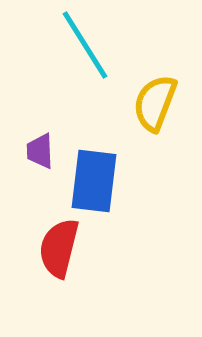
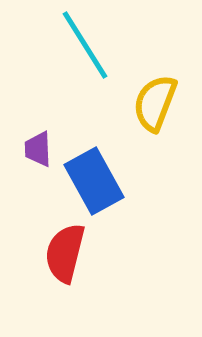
purple trapezoid: moved 2 px left, 2 px up
blue rectangle: rotated 36 degrees counterclockwise
red semicircle: moved 6 px right, 5 px down
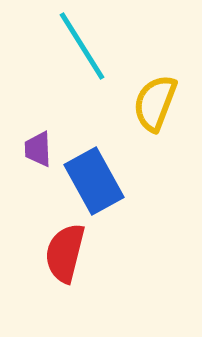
cyan line: moved 3 px left, 1 px down
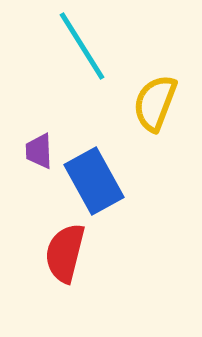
purple trapezoid: moved 1 px right, 2 px down
